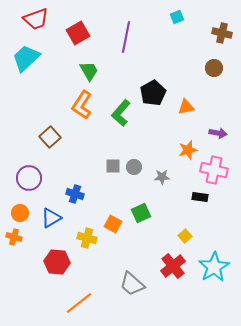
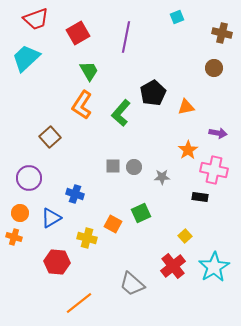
orange star: rotated 18 degrees counterclockwise
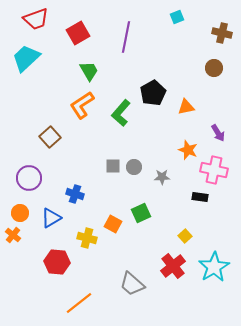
orange L-shape: rotated 24 degrees clockwise
purple arrow: rotated 48 degrees clockwise
orange star: rotated 18 degrees counterclockwise
orange cross: moved 1 px left, 2 px up; rotated 21 degrees clockwise
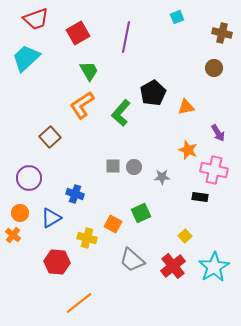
gray trapezoid: moved 24 px up
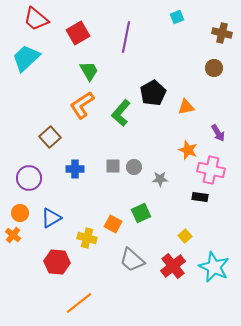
red trapezoid: rotated 60 degrees clockwise
pink cross: moved 3 px left
gray star: moved 2 px left, 2 px down
blue cross: moved 25 px up; rotated 18 degrees counterclockwise
cyan star: rotated 16 degrees counterclockwise
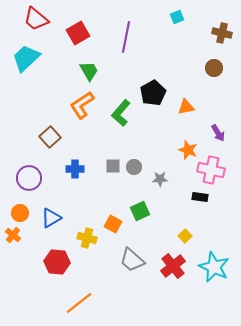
green square: moved 1 px left, 2 px up
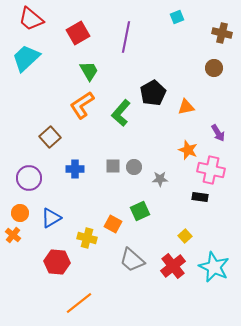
red trapezoid: moved 5 px left
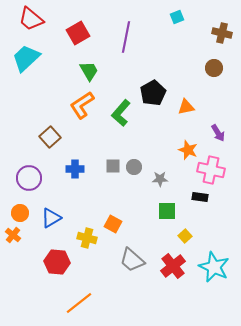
green square: moved 27 px right; rotated 24 degrees clockwise
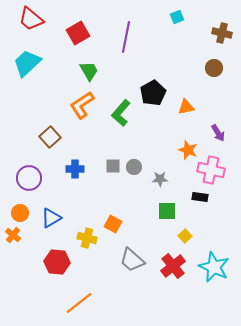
cyan trapezoid: moved 1 px right, 5 px down
